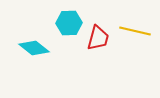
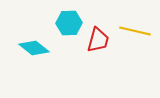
red trapezoid: moved 2 px down
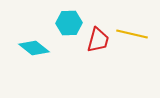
yellow line: moved 3 px left, 3 px down
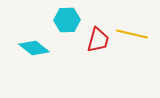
cyan hexagon: moved 2 px left, 3 px up
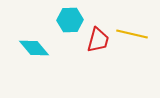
cyan hexagon: moved 3 px right
cyan diamond: rotated 12 degrees clockwise
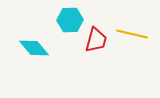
red trapezoid: moved 2 px left
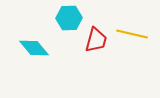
cyan hexagon: moved 1 px left, 2 px up
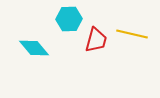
cyan hexagon: moved 1 px down
